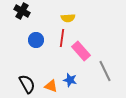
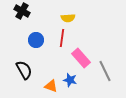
pink rectangle: moved 7 px down
black semicircle: moved 3 px left, 14 px up
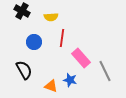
yellow semicircle: moved 17 px left, 1 px up
blue circle: moved 2 px left, 2 px down
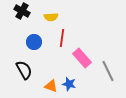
pink rectangle: moved 1 px right
gray line: moved 3 px right
blue star: moved 1 px left, 4 px down
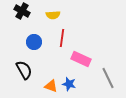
yellow semicircle: moved 2 px right, 2 px up
pink rectangle: moved 1 px left, 1 px down; rotated 24 degrees counterclockwise
gray line: moved 7 px down
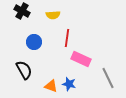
red line: moved 5 px right
